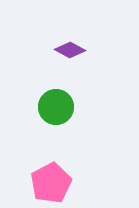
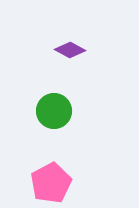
green circle: moved 2 px left, 4 px down
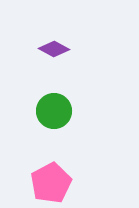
purple diamond: moved 16 px left, 1 px up
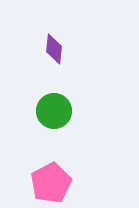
purple diamond: rotated 68 degrees clockwise
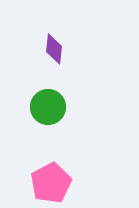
green circle: moved 6 px left, 4 px up
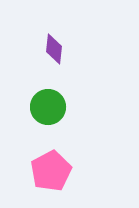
pink pentagon: moved 12 px up
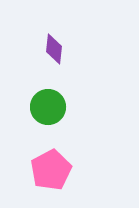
pink pentagon: moved 1 px up
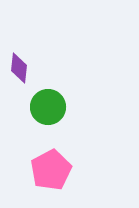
purple diamond: moved 35 px left, 19 px down
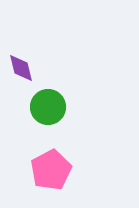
purple diamond: moved 2 px right; rotated 20 degrees counterclockwise
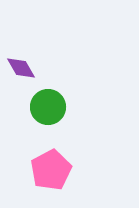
purple diamond: rotated 16 degrees counterclockwise
